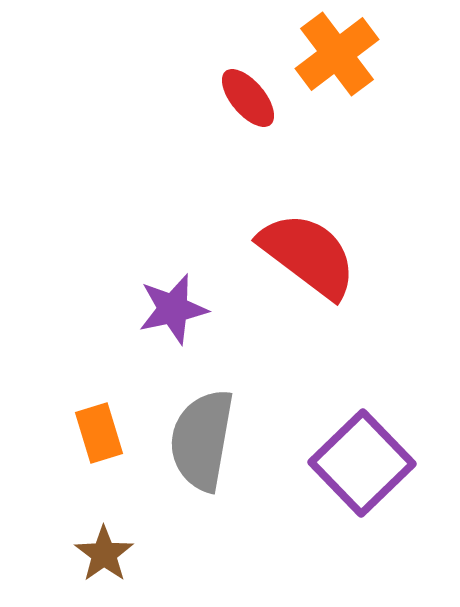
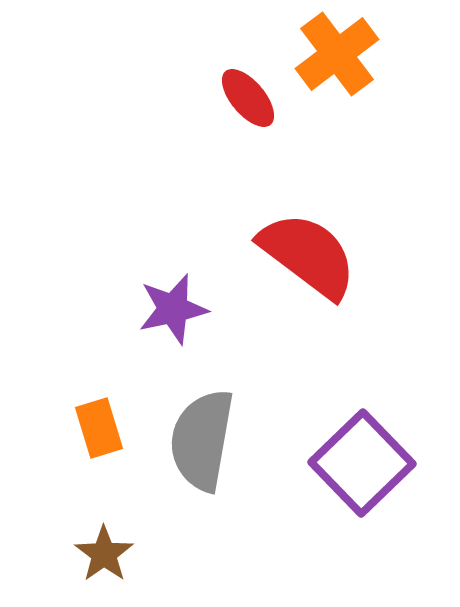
orange rectangle: moved 5 px up
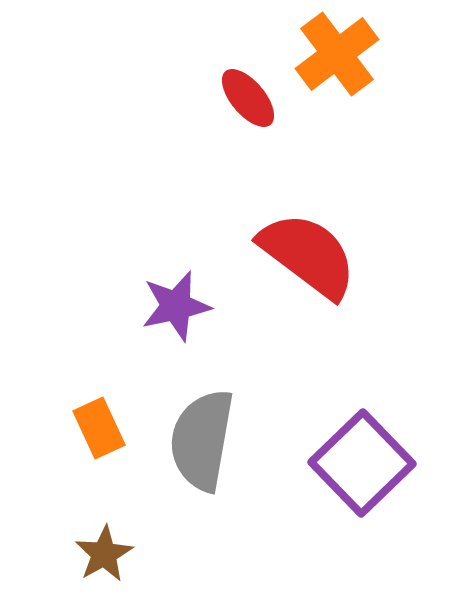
purple star: moved 3 px right, 3 px up
orange rectangle: rotated 8 degrees counterclockwise
brown star: rotated 6 degrees clockwise
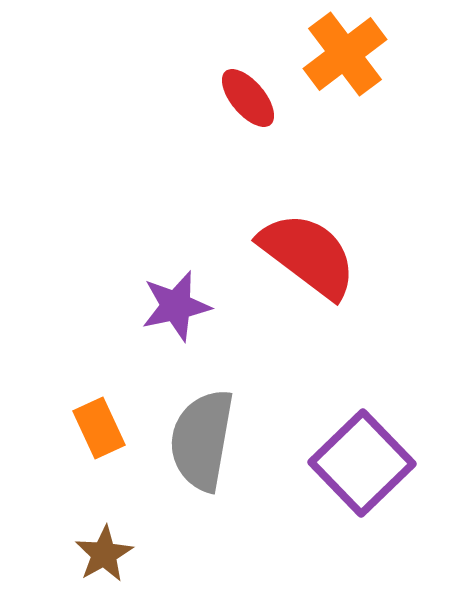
orange cross: moved 8 px right
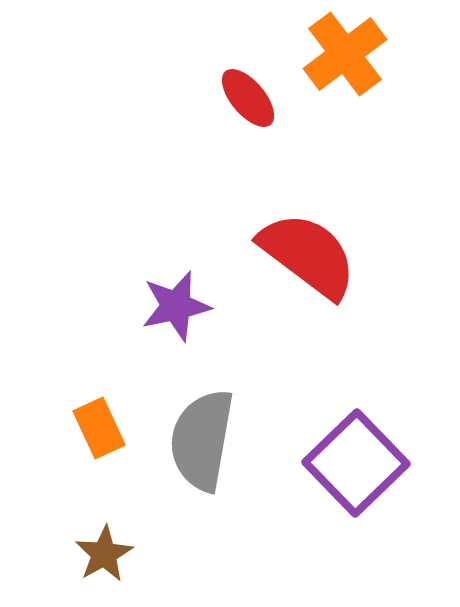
purple square: moved 6 px left
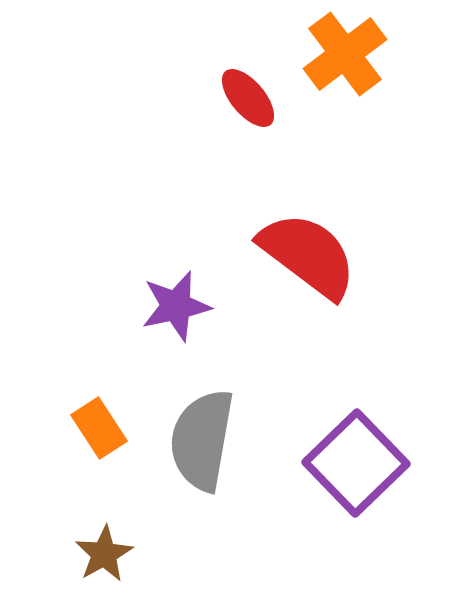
orange rectangle: rotated 8 degrees counterclockwise
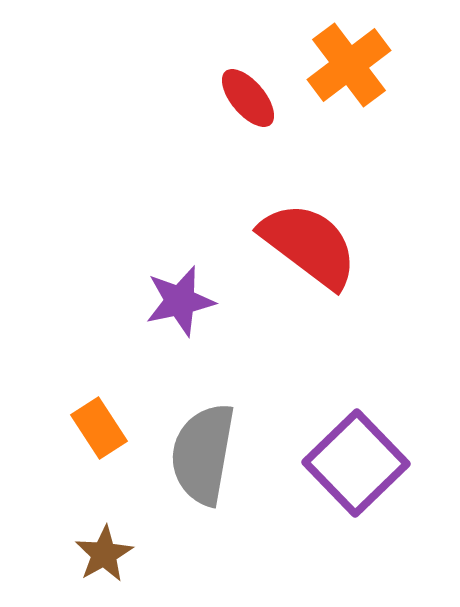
orange cross: moved 4 px right, 11 px down
red semicircle: moved 1 px right, 10 px up
purple star: moved 4 px right, 5 px up
gray semicircle: moved 1 px right, 14 px down
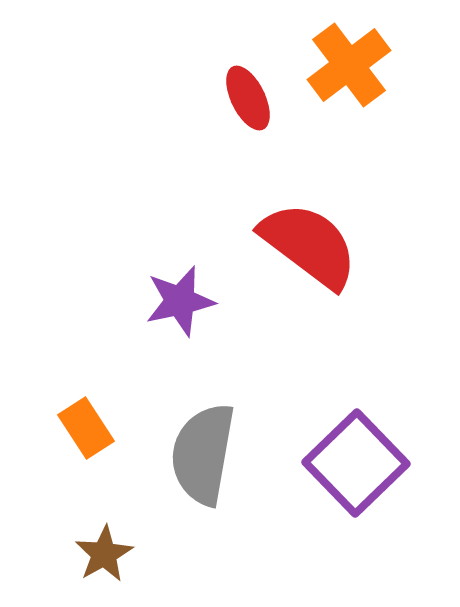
red ellipse: rotated 14 degrees clockwise
orange rectangle: moved 13 px left
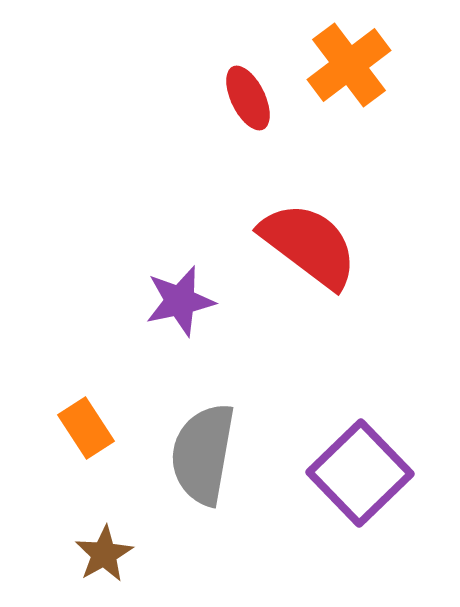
purple square: moved 4 px right, 10 px down
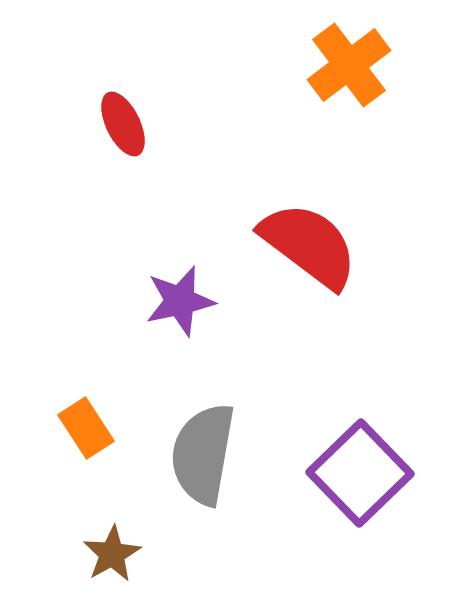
red ellipse: moved 125 px left, 26 px down
brown star: moved 8 px right
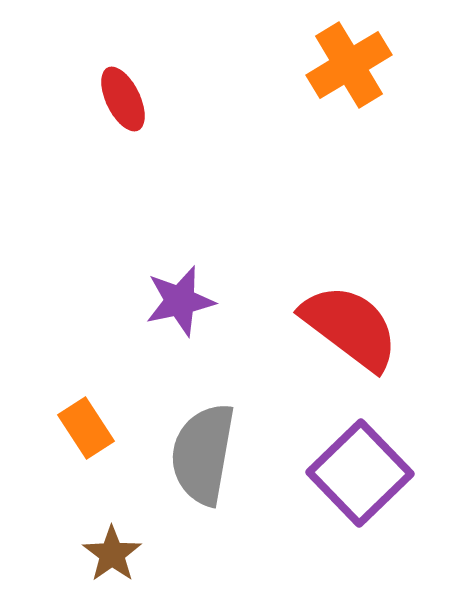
orange cross: rotated 6 degrees clockwise
red ellipse: moved 25 px up
red semicircle: moved 41 px right, 82 px down
brown star: rotated 6 degrees counterclockwise
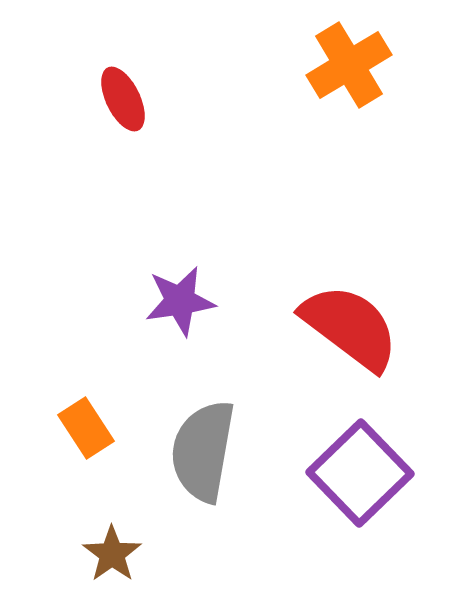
purple star: rotated 4 degrees clockwise
gray semicircle: moved 3 px up
